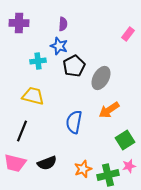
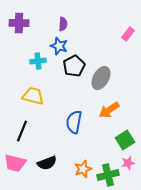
pink star: moved 1 px left, 3 px up
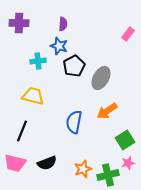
orange arrow: moved 2 px left, 1 px down
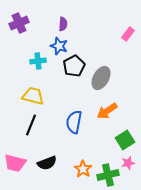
purple cross: rotated 24 degrees counterclockwise
black line: moved 9 px right, 6 px up
orange star: rotated 18 degrees counterclockwise
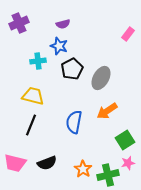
purple semicircle: rotated 72 degrees clockwise
black pentagon: moved 2 px left, 3 px down
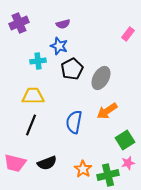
yellow trapezoid: rotated 15 degrees counterclockwise
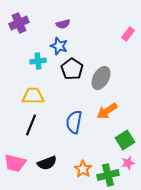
black pentagon: rotated 10 degrees counterclockwise
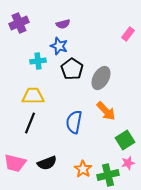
orange arrow: moved 1 px left; rotated 100 degrees counterclockwise
black line: moved 1 px left, 2 px up
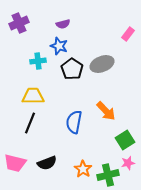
gray ellipse: moved 1 px right, 14 px up; rotated 40 degrees clockwise
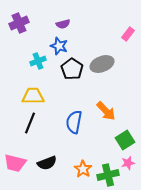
cyan cross: rotated 14 degrees counterclockwise
